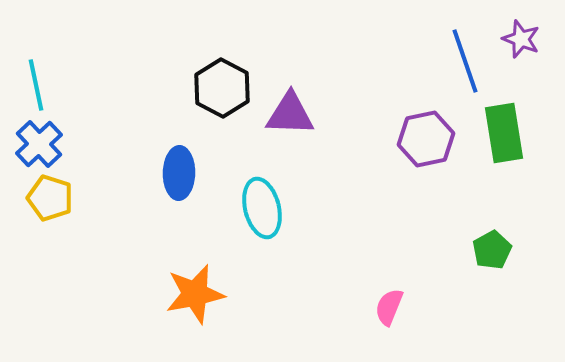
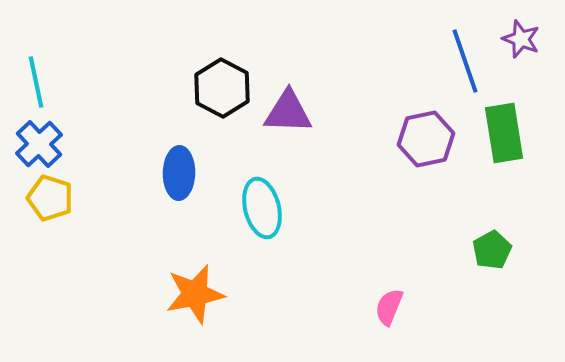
cyan line: moved 3 px up
purple triangle: moved 2 px left, 2 px up
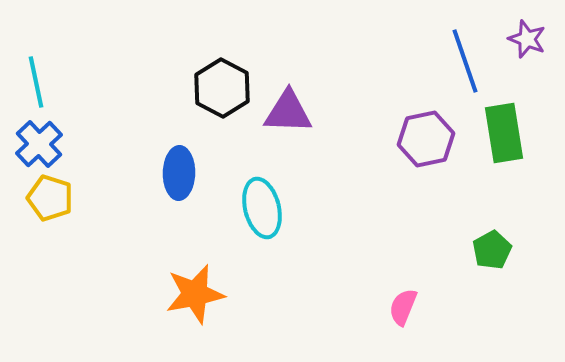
purple star: moved 6 px right
pink semicircle: moved 14 px right
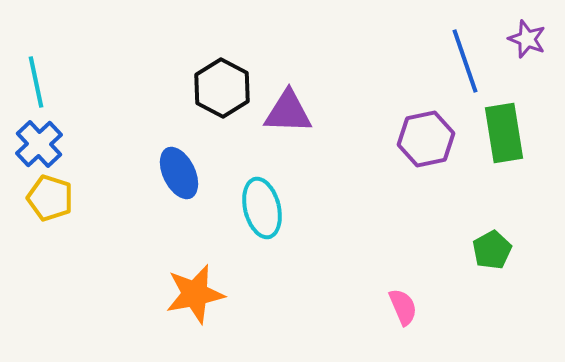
blue ellipse: rotated 27 degrees counterclockwise
pink semicircle: rotated 135 degrees clockwise
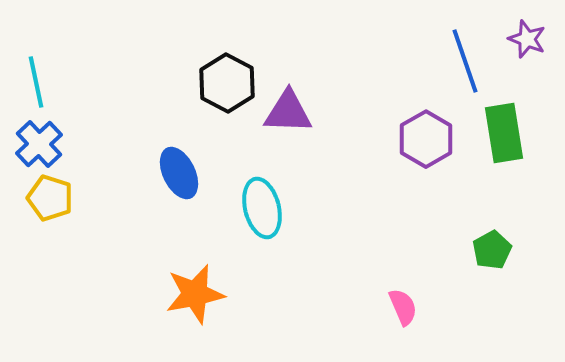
black hexagon: moved 5 px right, 5 px up
purple hexagon: rotated 18 degrees counterclockwise
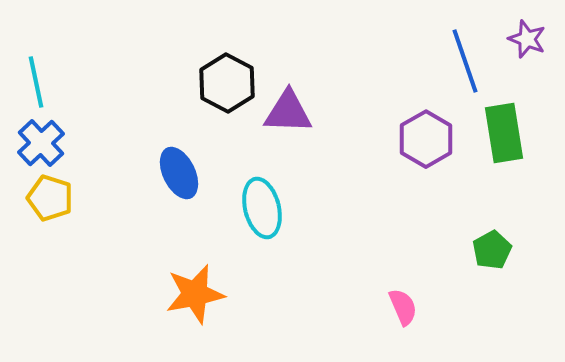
blue cross: moved 2 px right, 1 px up
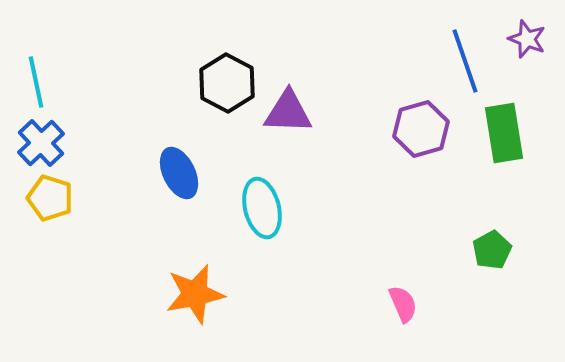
purple hexagon: moved 5 px left, 10 px up; rotated 14 degrees clockwise
pink semicircle: moved 3 px up
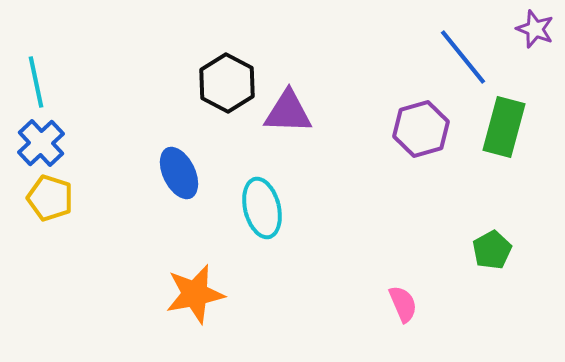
purple star: moved 8 px right, 10 px up
blue line: moved 2 px left, 4 px up; rotated 20 degrees counterclockwise
green rectangle: moved 6 px up; rotated 24 degrees clockwise
